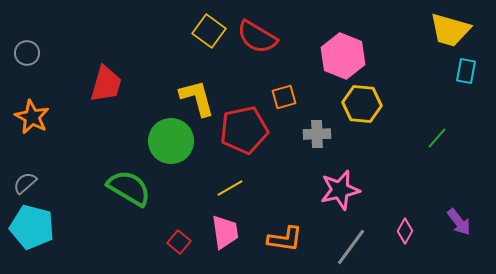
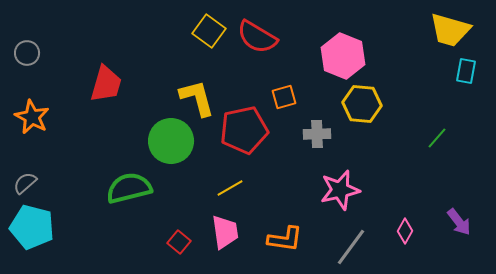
green semicircle: rotated 45 degrees counterclockwise
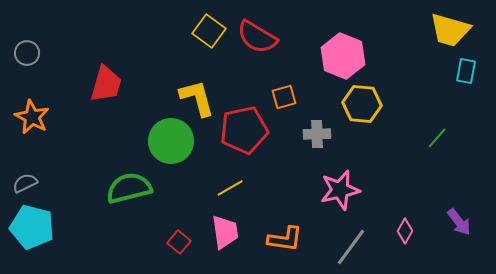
gray semicircle: rotated 15 degrees clockwise
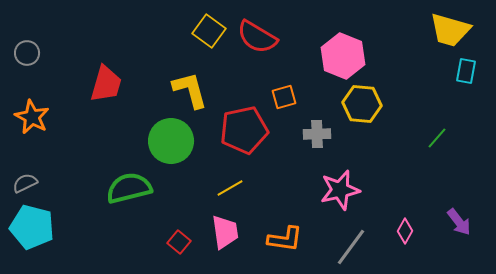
yellow L-shape: moved 7 px left, 8 px up
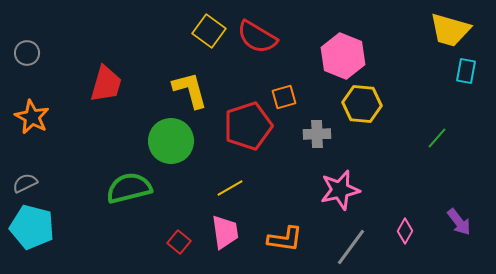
red pentagon: moved 4 px right, 4 px up; rotated 6 degrees counterclockwise
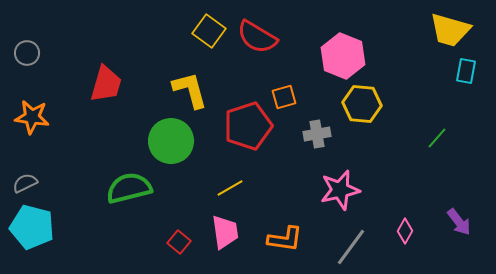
orange star: rotated 20 degrees counterclockwise
gray cross: rotated 8 degrees counterclockwise
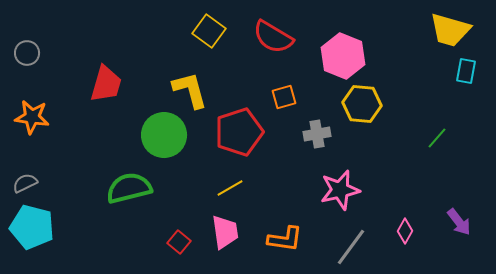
red semicircle: moved 16 px right
red pentagon: moved 9 px left, 6 px down
green circle: moved 7 px left, 6 px up
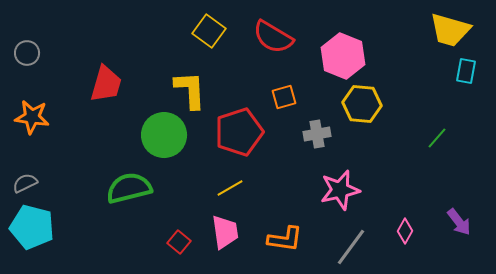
yellow L-shape: rotated 12 degrees clockwise
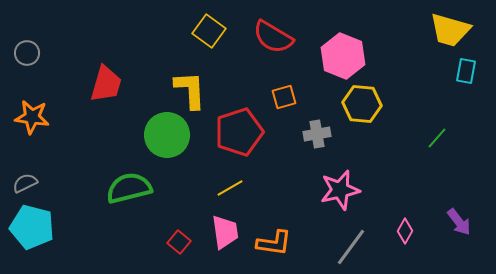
green circle: moved 3 px right
orange L-shape: moved 11 px left, 4 px down
